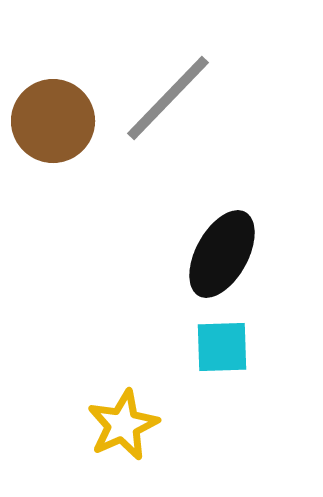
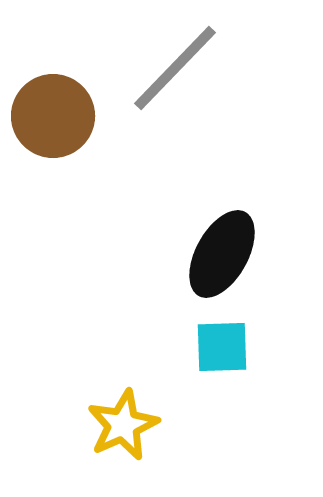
gray line: moved 7 px right, 30 px up
brown circle: moved 5 px up
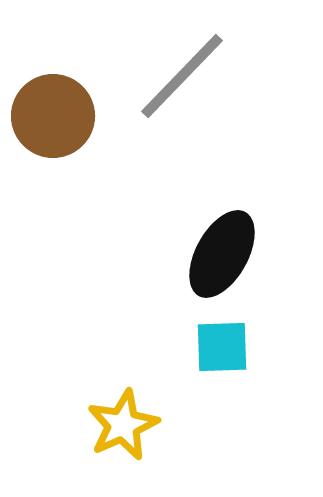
gray line: moved 7 px right, 8 px down
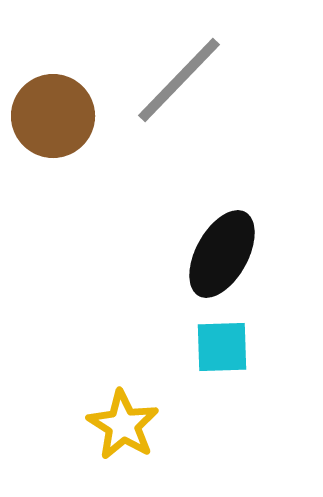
gray line: moved 3 px left, 4 px down
yellow star: rotated 16 degrees counterclockwise
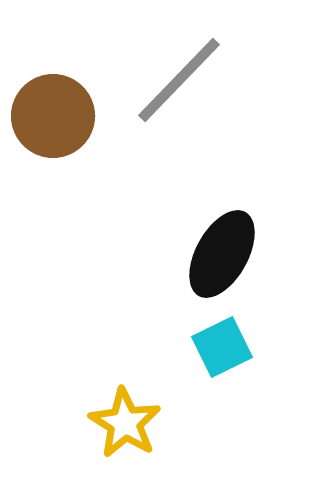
cyan square: rotated 24 degrees counterclockwise
yellow star: moved 2 px right, 2 px up
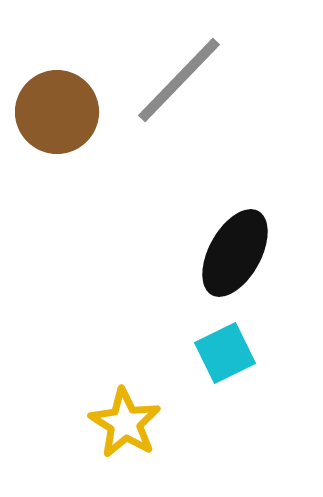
brown circle: moved 4 px right, 4 px up
black ellipse: moved 13 px right, 1 px up
cyan square: moved 3 px right, 6 px down
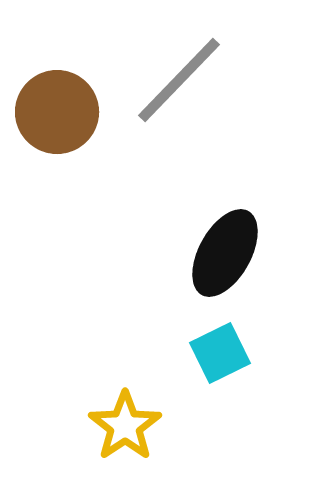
black ellipse: moved 10 px left
cyan square: moved 5 px left
yellow star: moved 3 px down; rotated 6 degrees clockwise
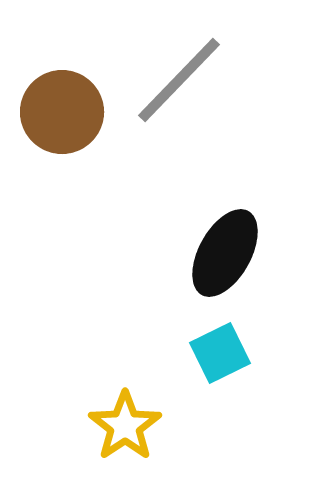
brown circle: moved 5 px right
